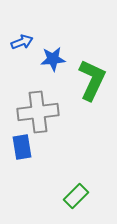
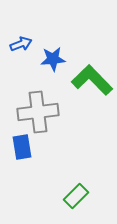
blue arrow: moved 1 px left, 2 px down
green L-shape: rotated 69 degrees counterclockwise
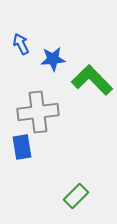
blue arrow: rotated 95 degrees counterclockwise
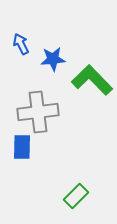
blue rectangle: rotated 10 degrees clockwise
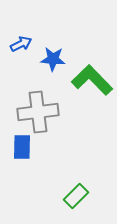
blue arrow: rotated 90 degrees clockwise
blue star: rotated 10 degrees clockwise
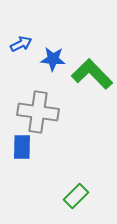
green L-shape: moved 6 px up
gray cross: rotated 15 degrees clockwise
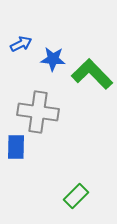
blue rectangle: moved 6 px left
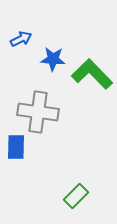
blue arrow: moved 5 px up
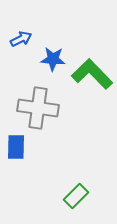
gray cross: moved 4 px up
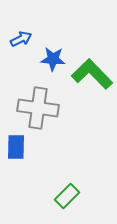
green rectangle: moved 9 px left
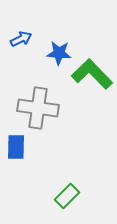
blue star: moved 6 px right, 6 px up
